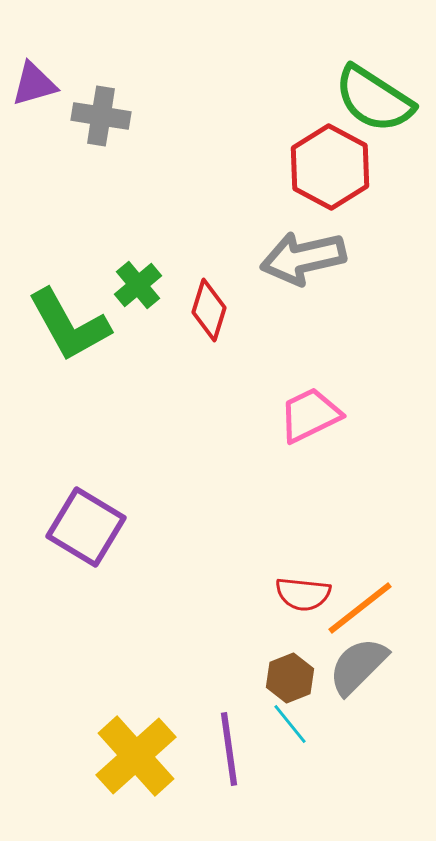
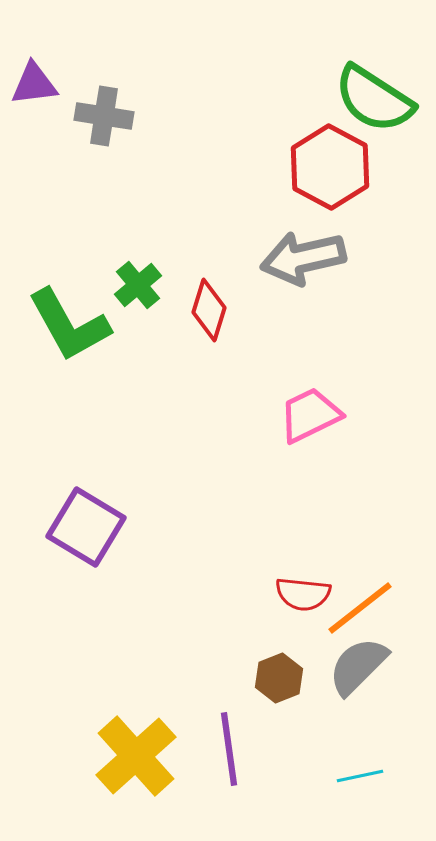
purple triangle: rotated 9 degrees clockwise
gray cross: moved 3 px right
brown hexagon: moved 11 px left
cyan line: moved 70 px right, 52 px down; rotated 63 degrees counterclockwise
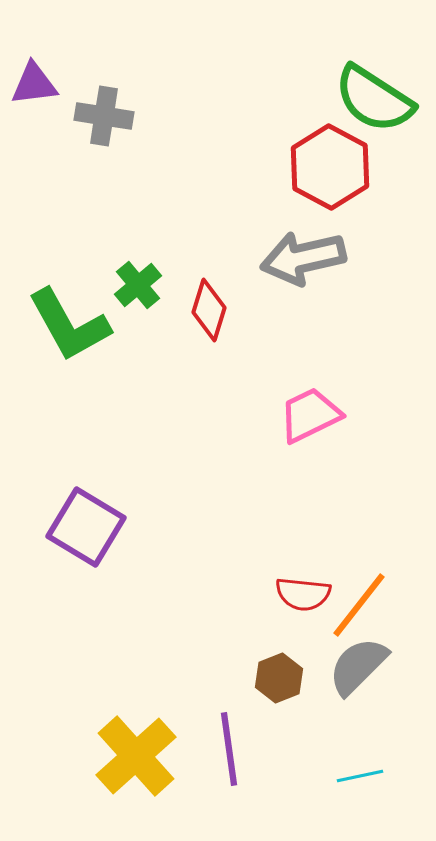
orange line: moved 1 px left, 3 px up; rotated 14 degrees counterclockwise
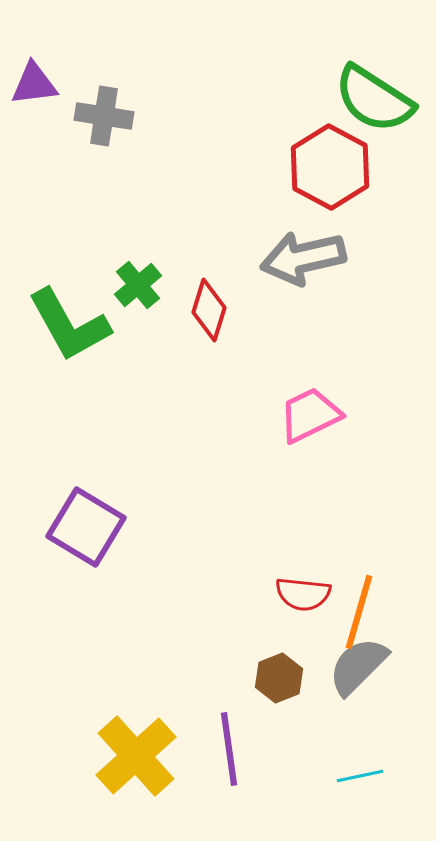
orange line: moved 7 px down; rotated 22 degrees counterclockwise
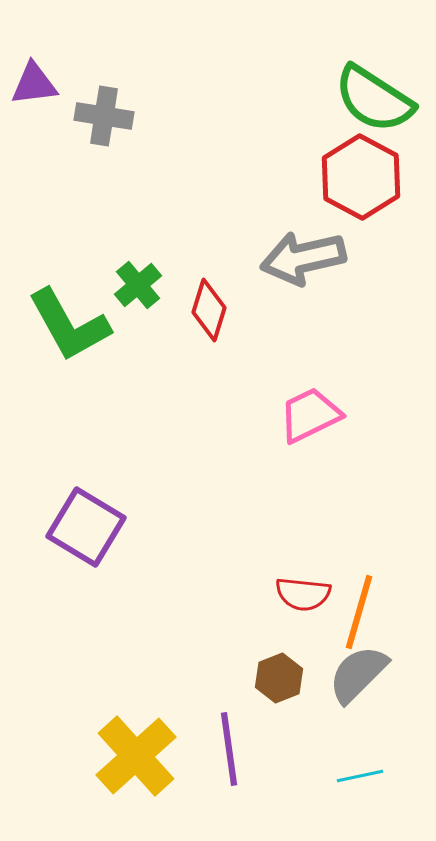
red hexagon: moved 31 px right, 10 px down
gray semicircle: moved 8 px down
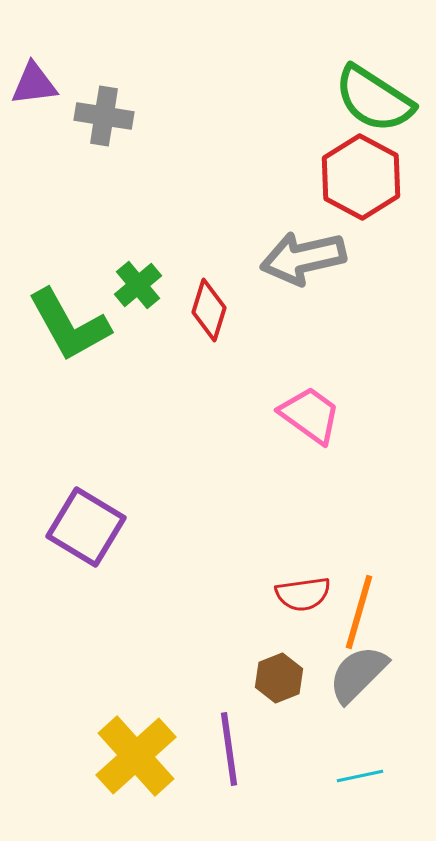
pink trapezoid: rotated 62 degrees clockwise
red semicircle: rotated 14 degrees counterclockwise
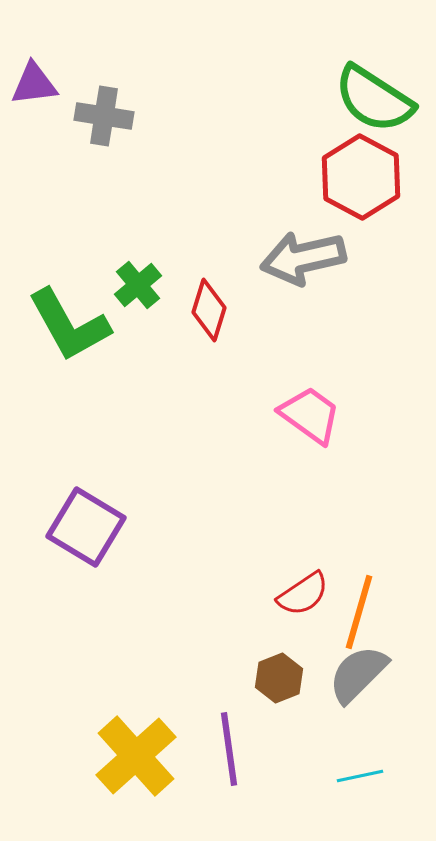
red semicircle: rotated 26 degrees counterclockwise
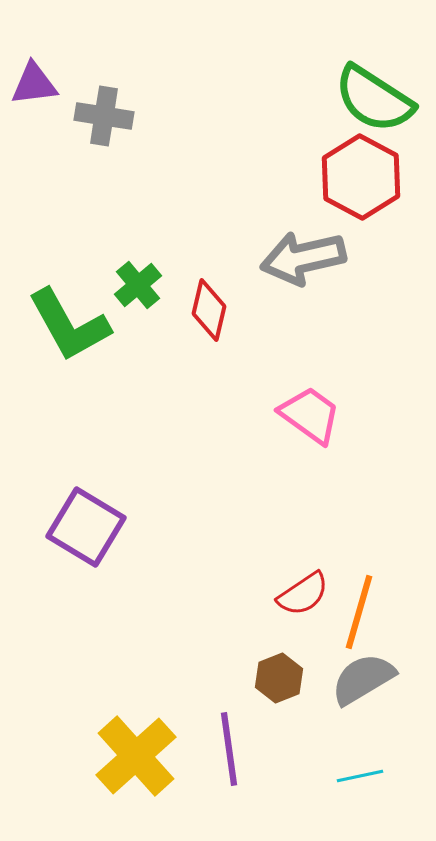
red diamond: rotated 4 degrees counterclockwise
gray semicircle: moved 5 px right, 5 px down; rotated 14 degrees clockwise
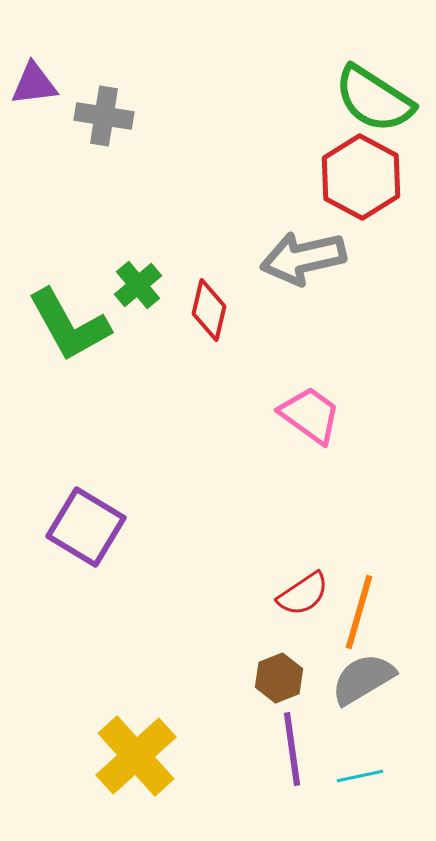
purple line: moved 63 px right
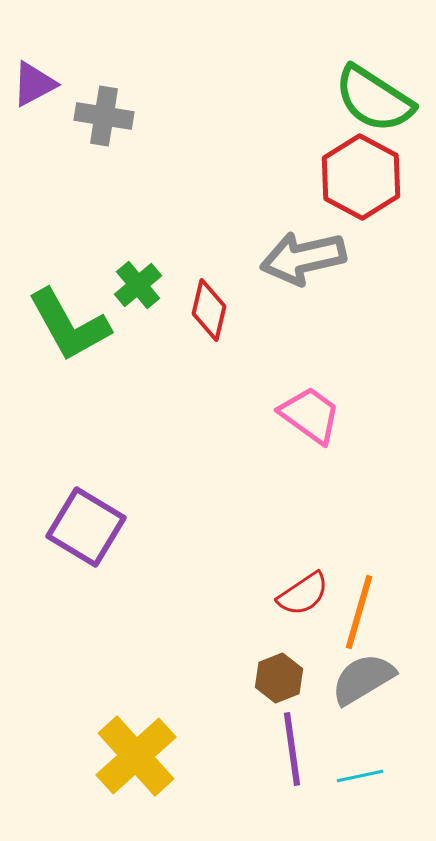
purple triangle: rotated 21 degrees counterclockwise
